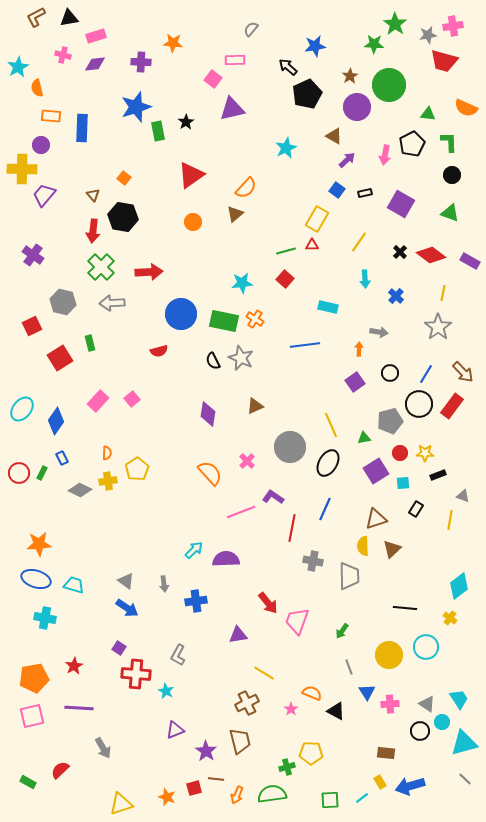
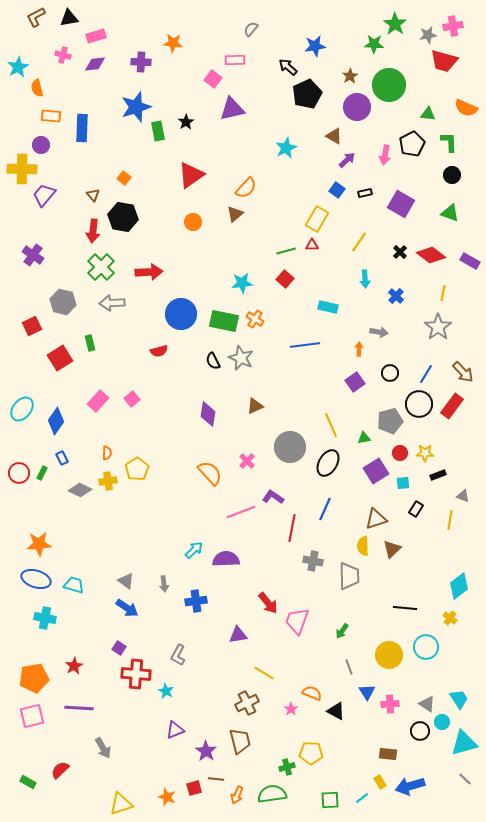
brown rectangle at (386, 753): moved 2 px right, 1 px down
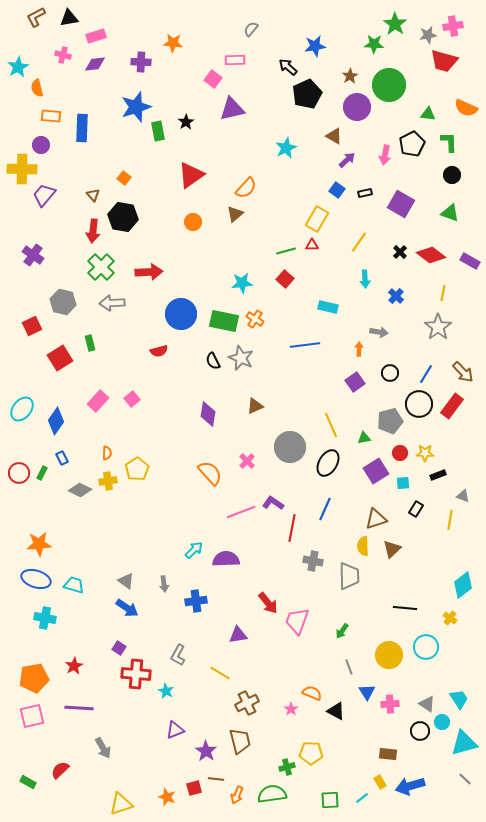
purple L-shape at (273, 497): moved 6 px down
cyan diamond at (459, 586): moved 4 px right, 1 px up
yellow line at (264, 673): moved 44 px left
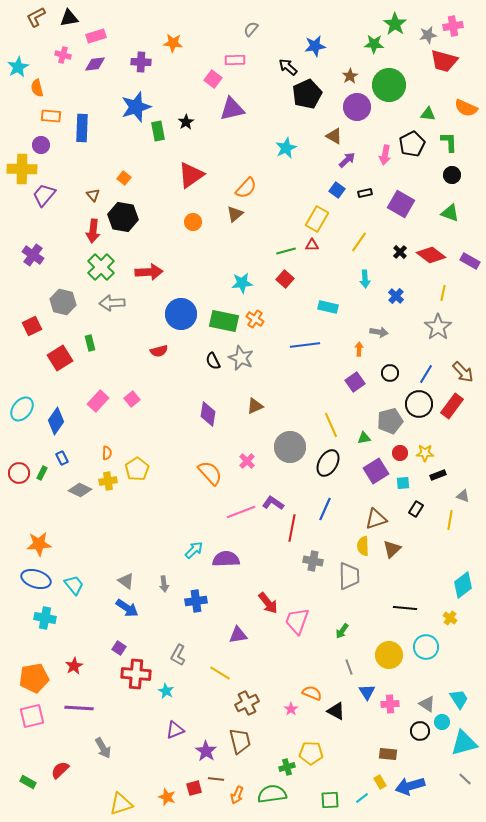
cyan trapezoid at (74, 585): rotated 35 degrees clockwise
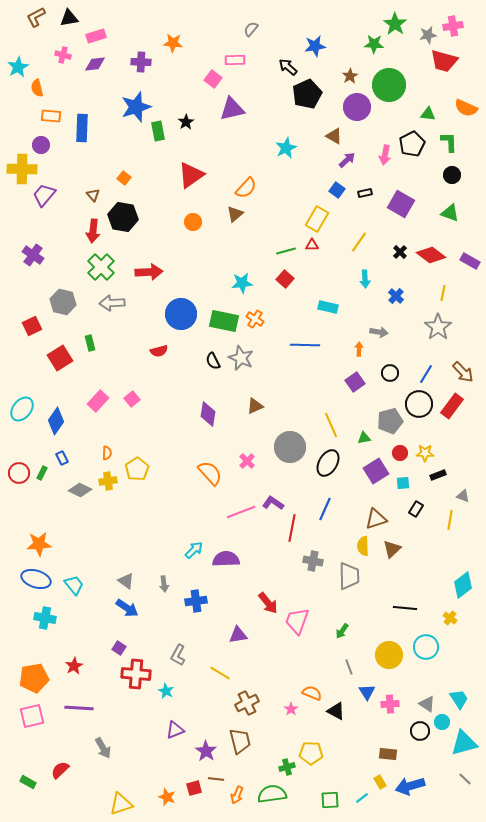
blue line at (305, 345): rotated 8 degrees clockwise
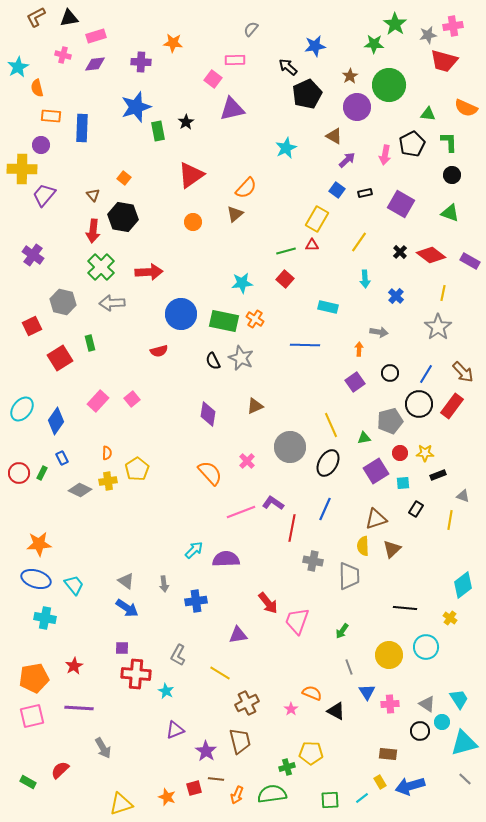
purple square at (119, 648): moved 3 px right; rotated 32 degrees counterclockwise
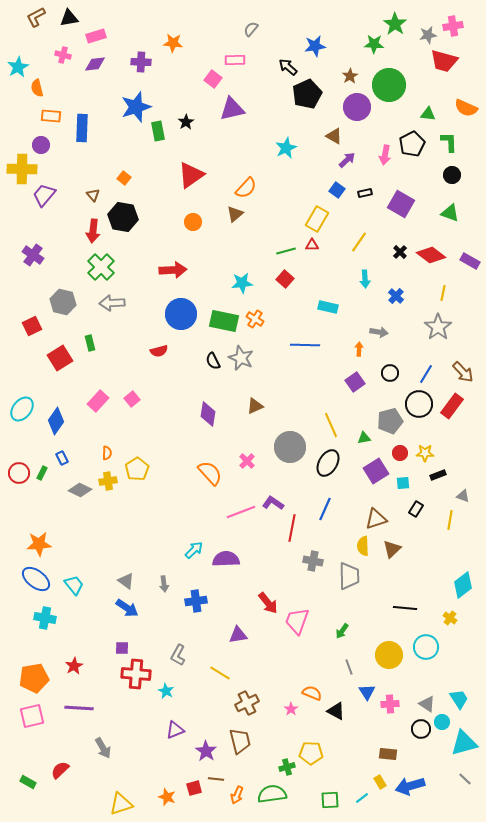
red arrow at (149, 272): moved 24 px right, 2 px up
blue ellipse at (36, 579): rotated 20 degrees clockwise
black circle at (420, 731): moved 1 px right, 2 px up
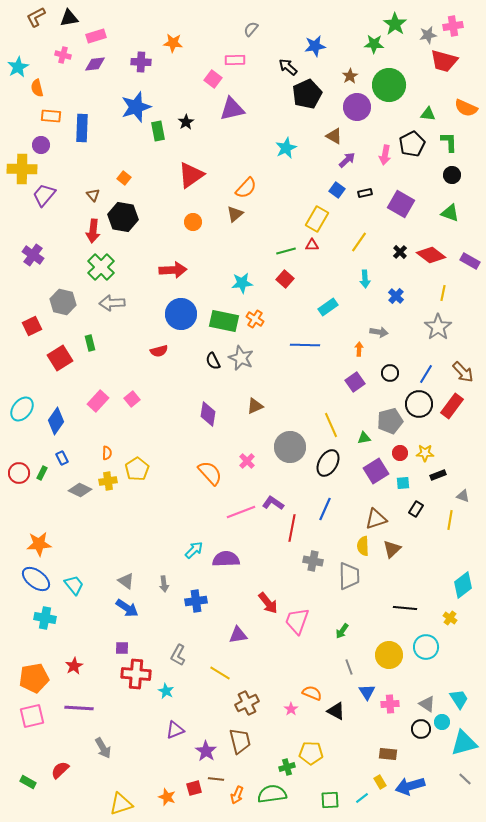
cyan rectangle at (328, 307): rotated 48 degrees counterclockwise
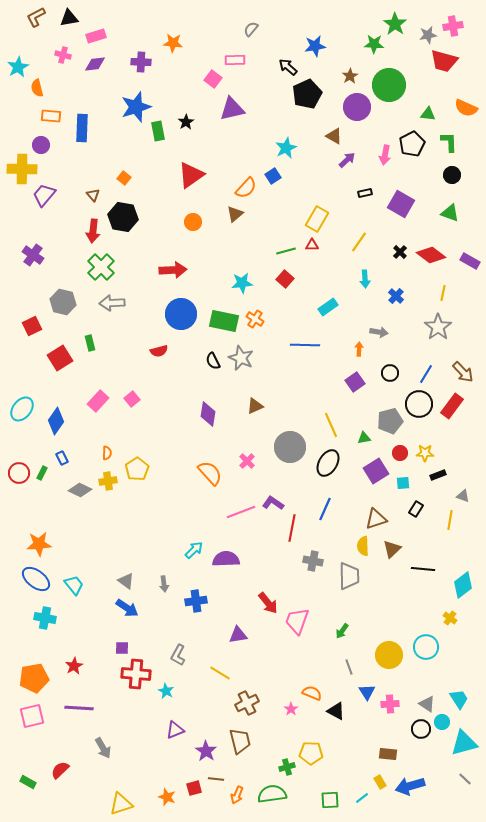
blue square at (337, 190): moved 64 px left, 14 px up; rotated 21 degrees clockwise
black line at (405, 608): moved 18 px right, 39 px up
